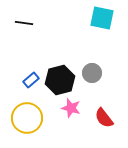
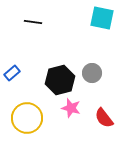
black line: moved 9 px right, 1 px up
blue rectangle: moved 19 px left, 7 px up
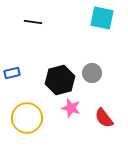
blue rectangle: rotated 28 degrees clockwise
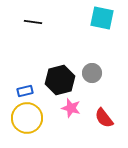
blue rectangle: moved 13 px right, 18 px down
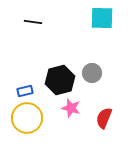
cyan square: rotated 10 degrees counterclockwise
red semicircle: rotated 60 degrees clockwise
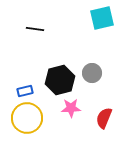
cyan square: rotated 15 degrees counterclockwise
black line: moved 2 px right, 7 px down
pink star: rotated 18 degrees counterclockwise
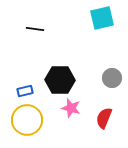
gray circle: moved 20 px right, 5 px down
black hexagon: rotated 16 degrees clockwise
pink star: rotated 18 degrees clockwise
yellow circle: moved 2 px down
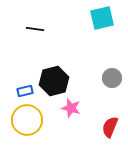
black hexagon: moved 6 px left, 1 px down; rotated 16 degrees counterclockwise
red semicircle: moved 6 px right, 9 px down
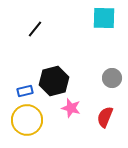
cyan square: moved 2 px right; rotated 15 degrees clockwise
black line: rotated 60 degrees counterclockwise
red semicircle: moved 5 px left, 10 px up
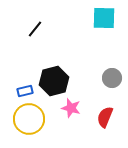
yellow circle: moved 2 px right, 1 px up
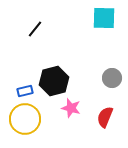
yellow circle: moved 4 px left
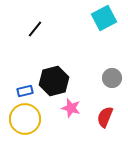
cyan square: rotated 30 degrees counterclockwise
